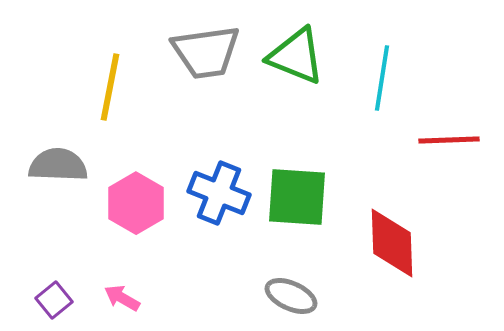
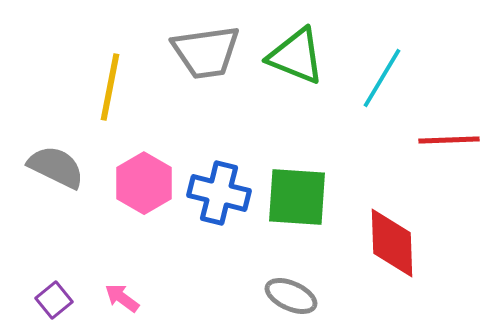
cyan line: rotated 22 degrees clockwise
gray semicircle: moved 2 px left, 2 px down; rotated 24 degrees clockwise
blue cross: rotated 8 degrees counterclockwise
pink hexagon: moved 8 px right, 20 px up
pink arrow: rotated 6 degrees clockwise
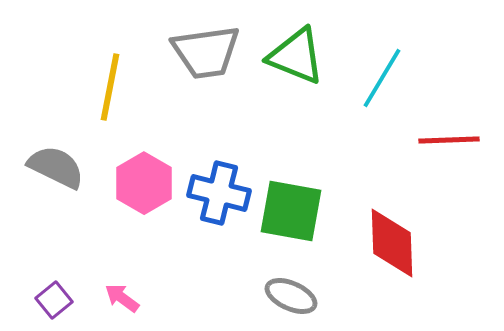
green square: moved 6 px left, 14 px down; rotated 6 degrees clockwise
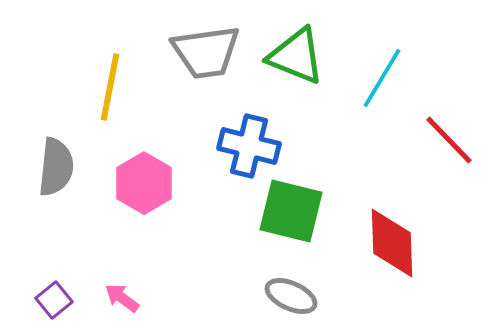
red line: rotated 48 degrees clockwise
gray semicircle: rotated 70 degrees clockwise
blue cross: moved 30 px right, 47 px up
green square: rotated 4 degrees clockwise
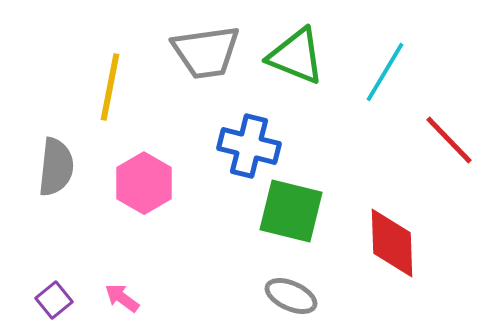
cyan line: moved 3 px right, 6 px up
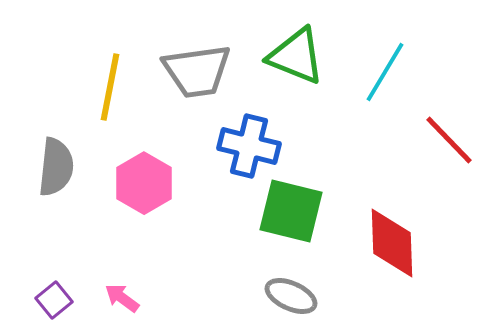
gray trapezoid: moved 9 px left, 19 px down
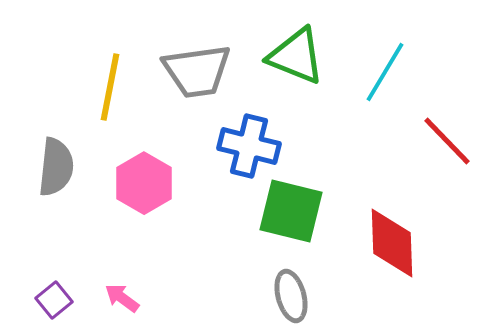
red line: moved 2 px left, 1 px down
gray ellipse: rotated 51 degrees clockwise
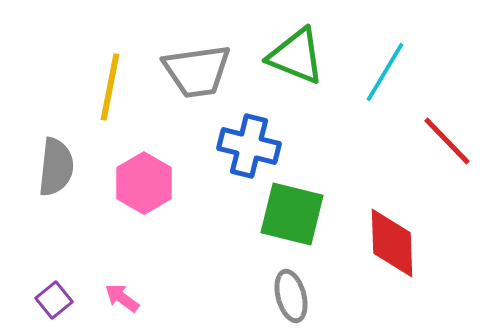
green square: moved 1 px right, 3 px down
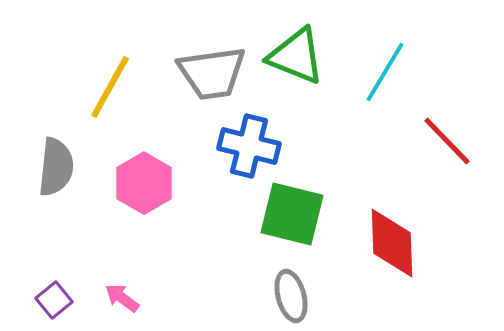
gray trapezoid: moved 15 px right, 2 px down
yellow line: rotated 18 degrees clockwise
